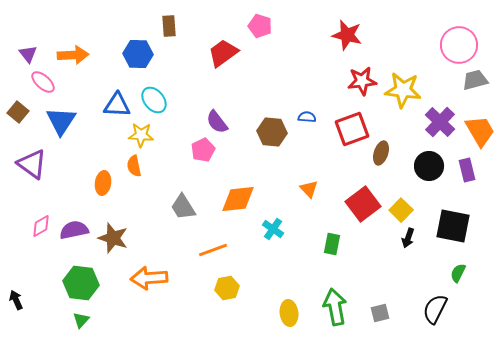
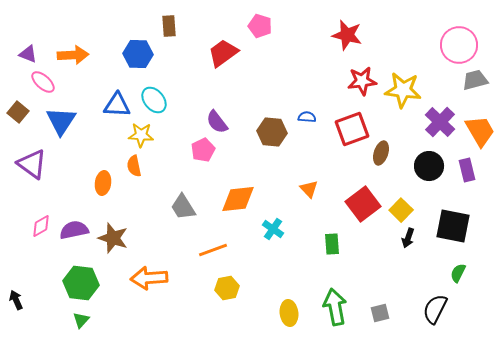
purple triangle at (28, 54): rotated 30 degrees counterclockwise
green rectangle at (332, 244): rotated 15 degrees counterclockwise
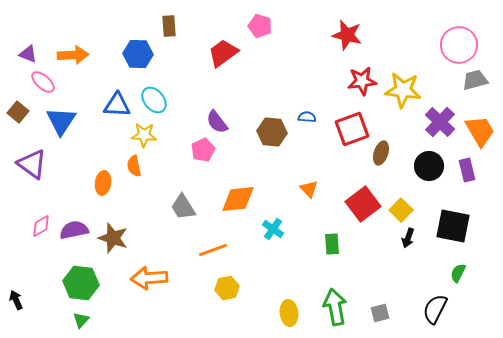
yellow star at (141, 135): moved 3 px right
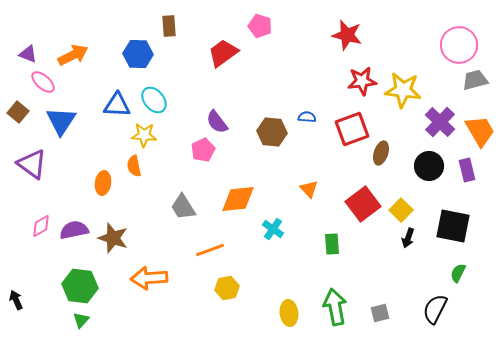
orange arrow at (73, 55): rotated 24 degrees counterclockwise
orange line at (213, 250): moved 3 px left
green hexagon at (81, 283): moved 1 px left, 3 px down
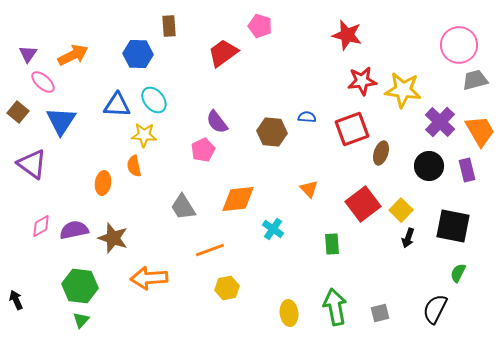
purple triangle at (28, 54): rotated 42 degrees clockwise
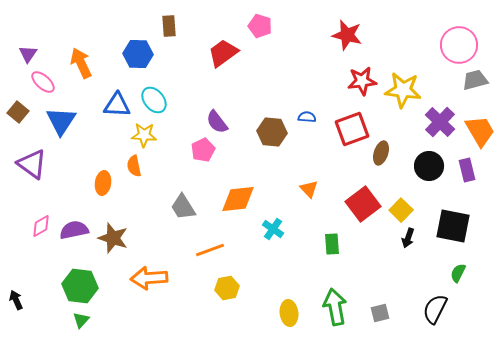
orange arrow at (73, 55): moved 8 px right, 8 px down; rotated 88 degrees counterclockwise
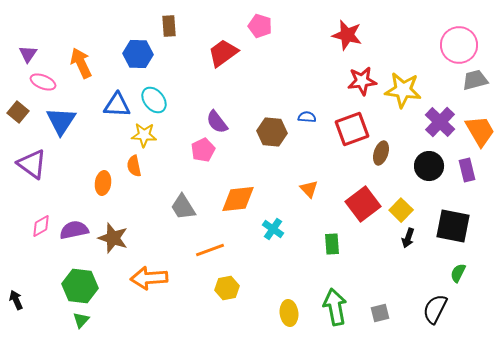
pink ellipse at (43, 82): rotated 20 degrees counterclockwise
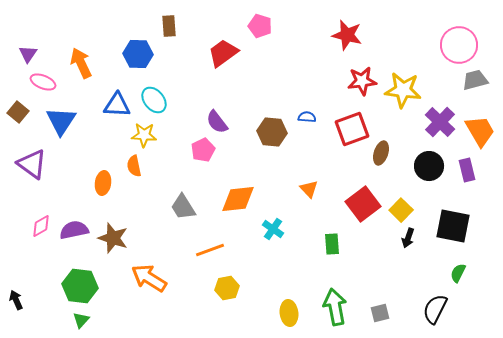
orange arrow at (149, 278): rotated 36 degrees clockwise
